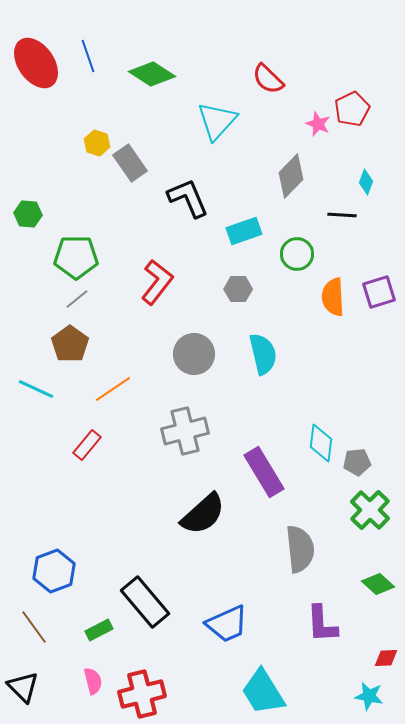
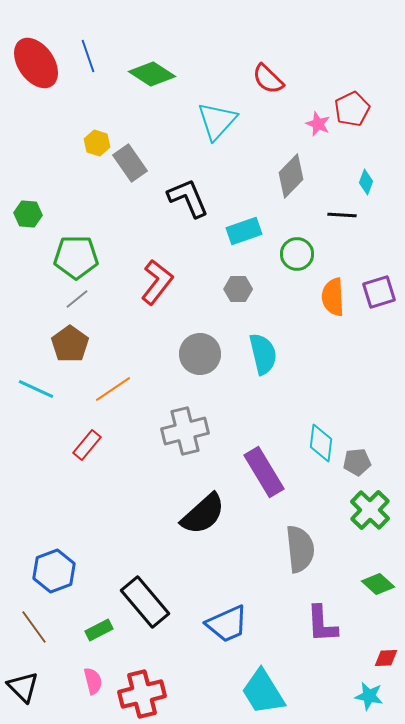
gray circle at (194, 354): moved 6 px right
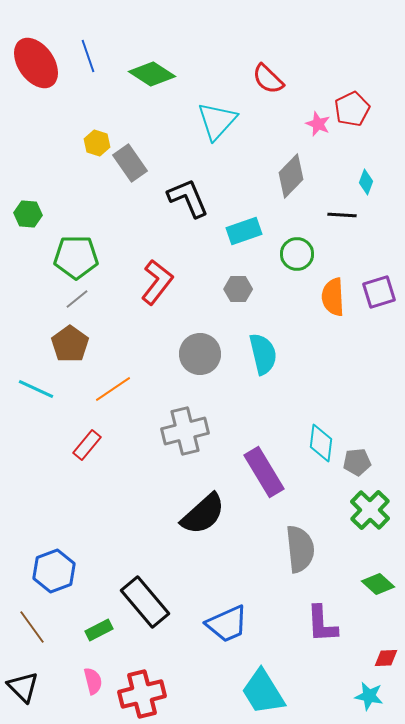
brown line at (34, 627): moved 2 px left
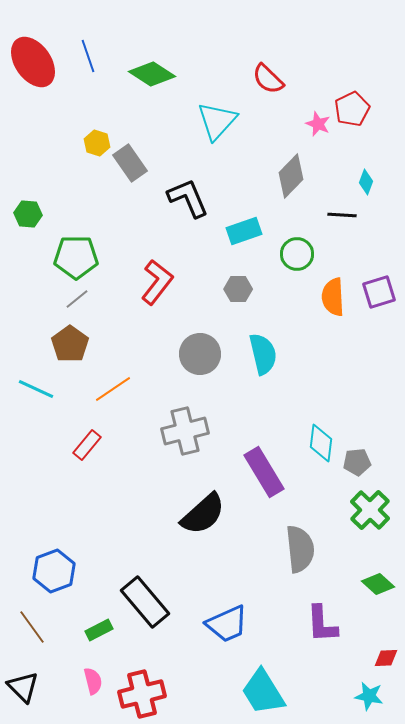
red ellipse at (36, 63): moved 3 px left, 1 px up
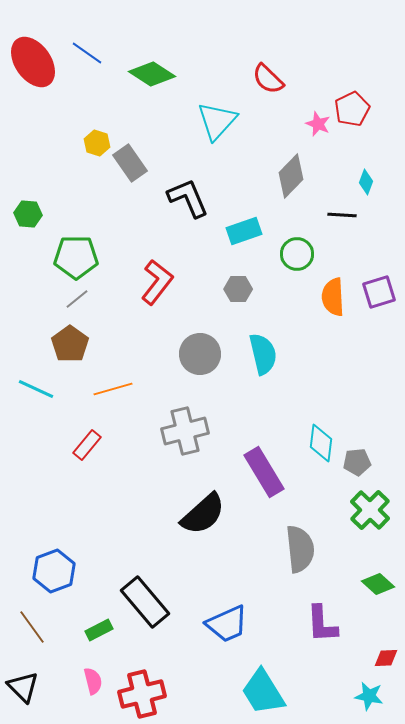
blue line at (88, 56): moved 1 px left, 3 px up; rotated 36 degrees counterclockwise
orange line at (113, 389): rotated 18 degrees clockwise
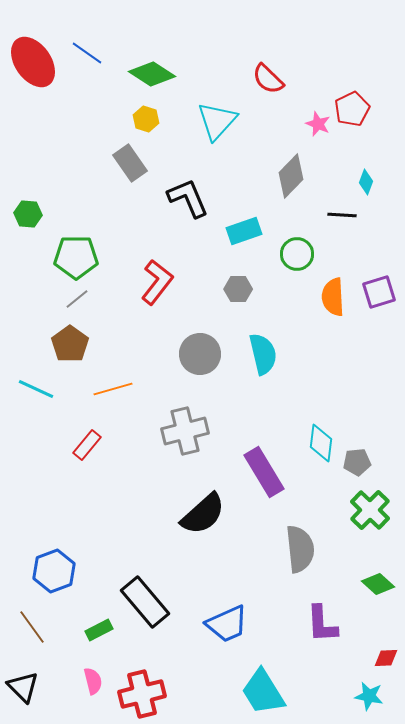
yellow hexagon at (97, 143): moved 49 px right, 24 px up
